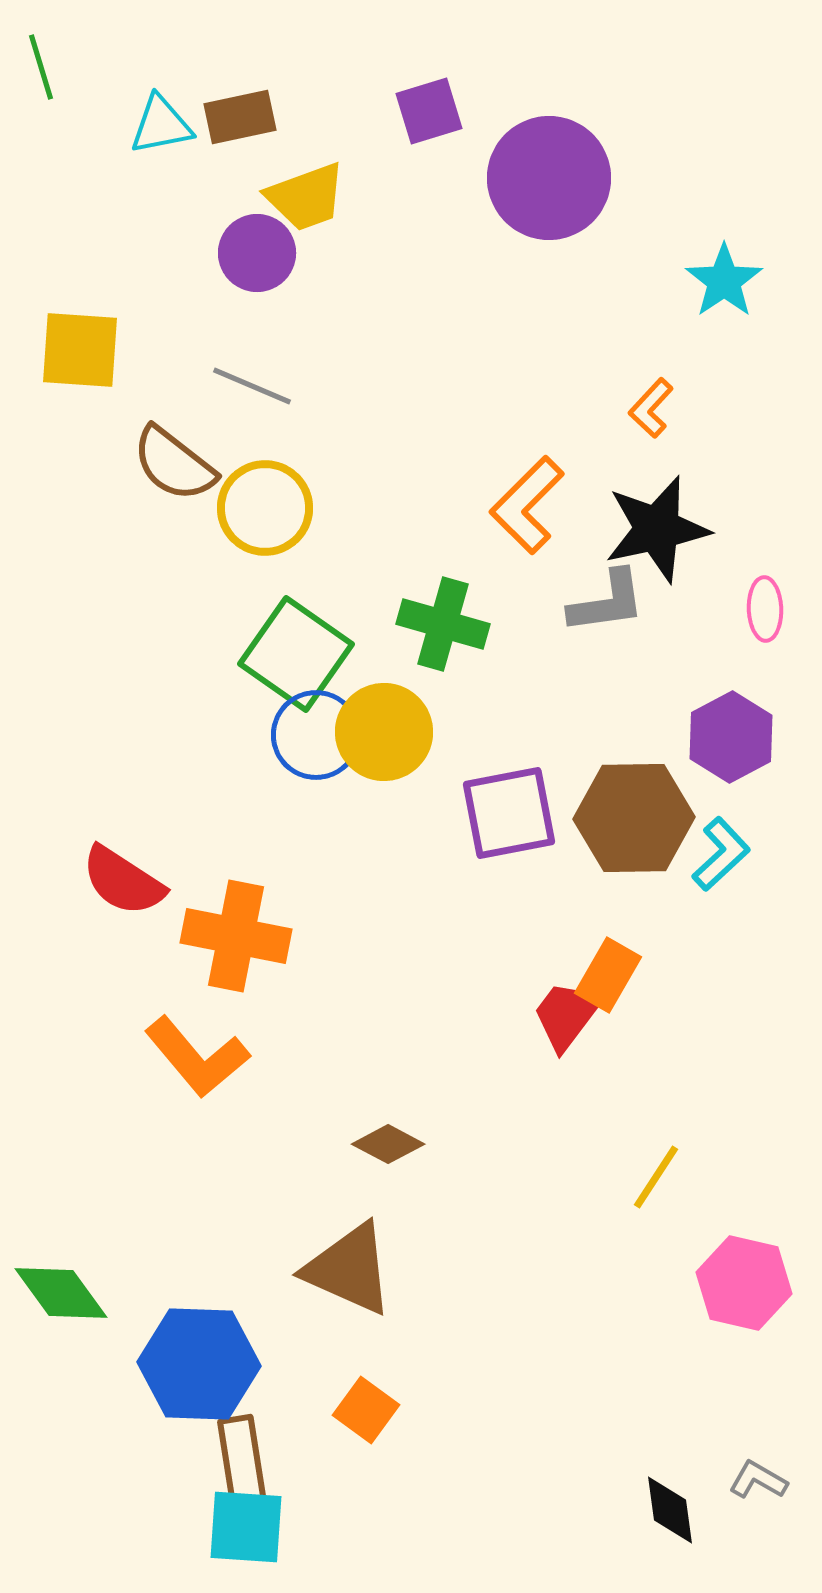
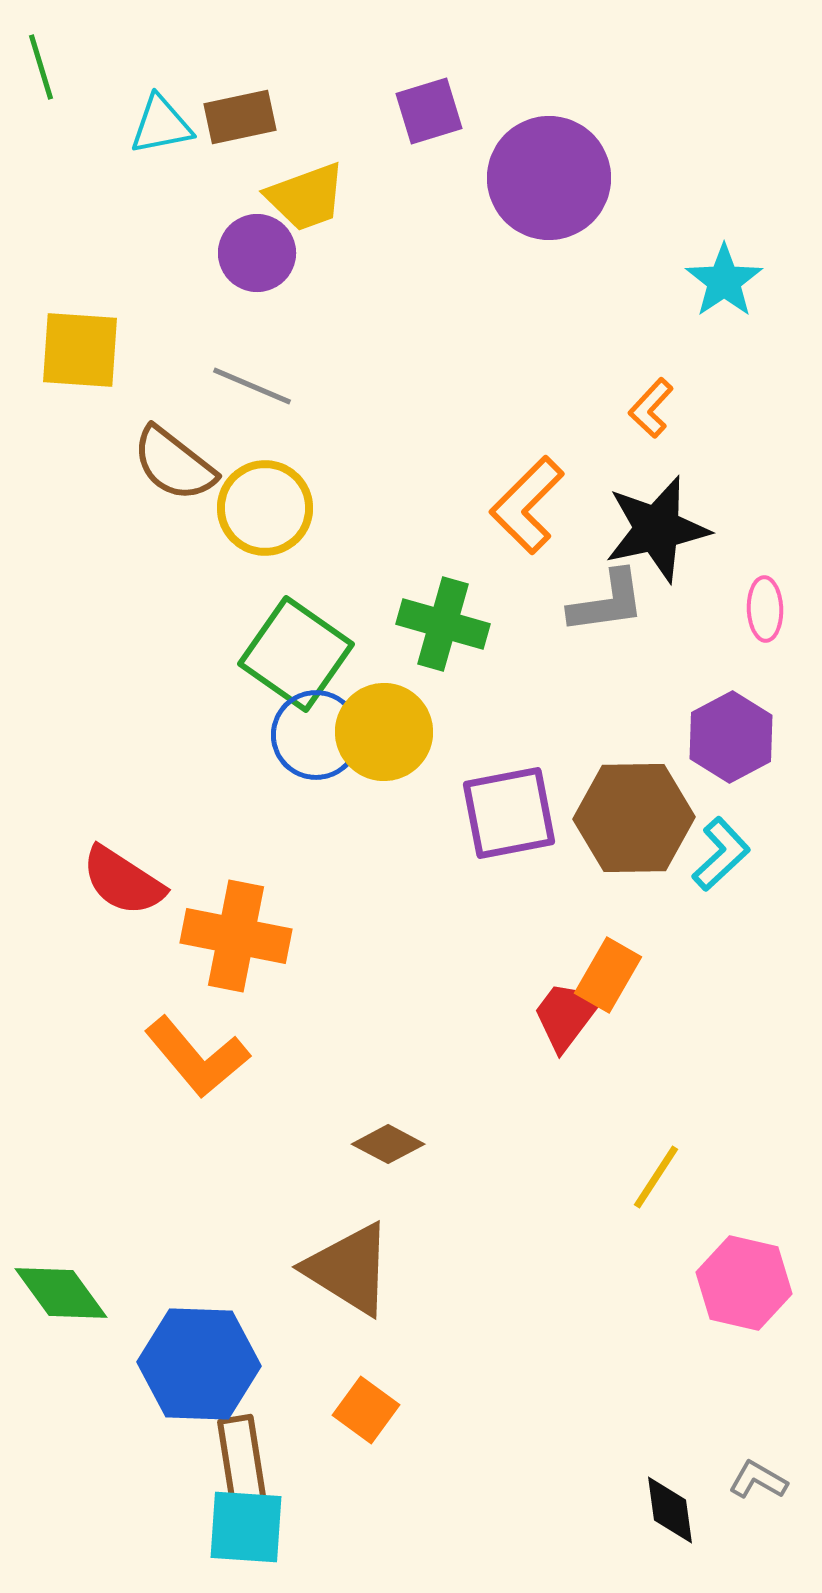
brown triangle at (349, 1269): rotated 8 degrees clockwise
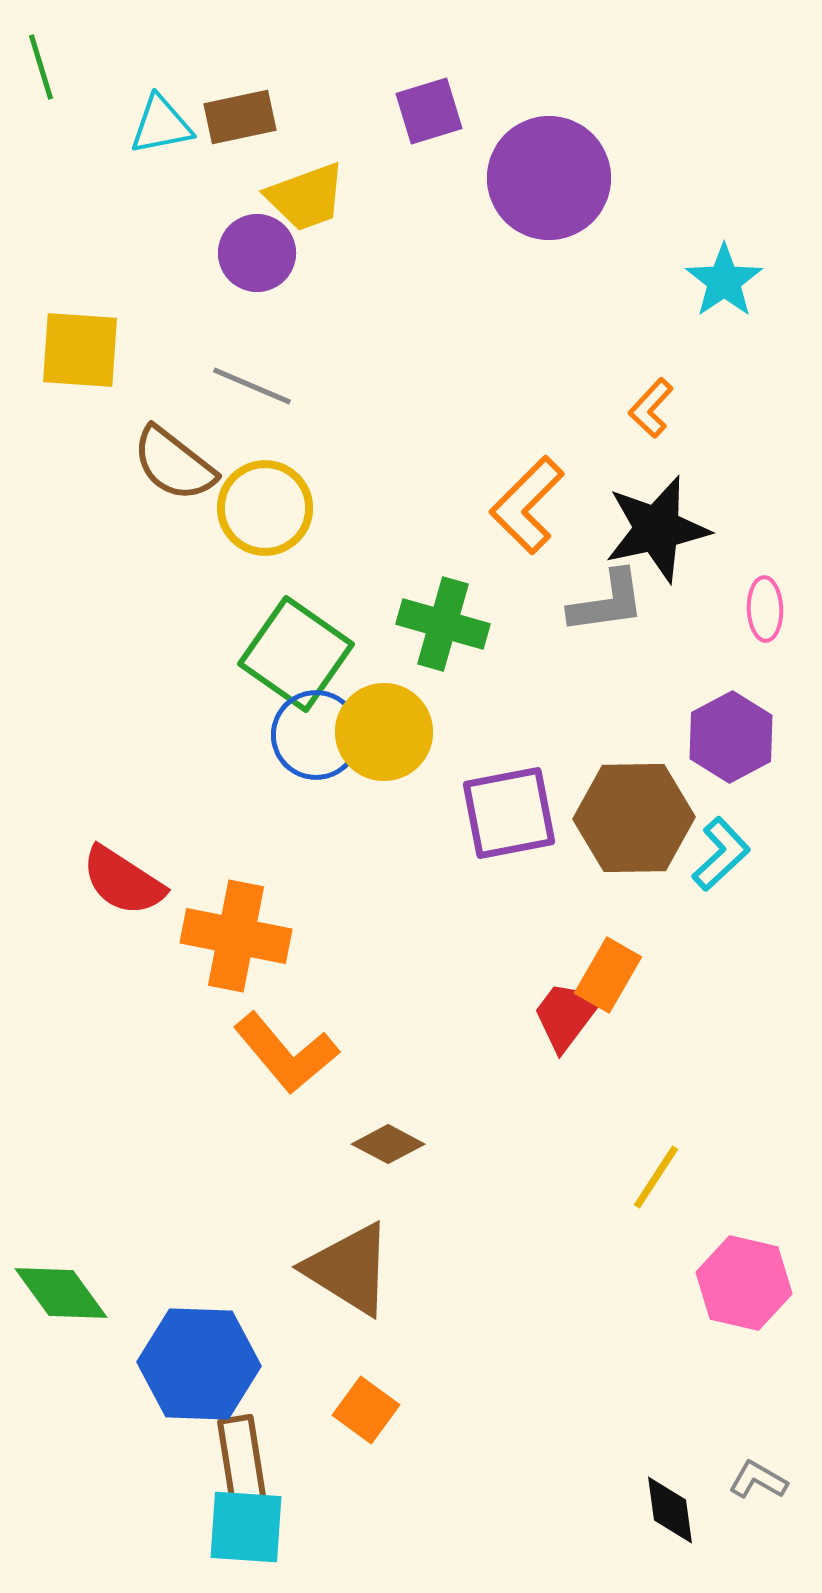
orange L-shape at (197, 1057): moved 89 px right, 4 px up
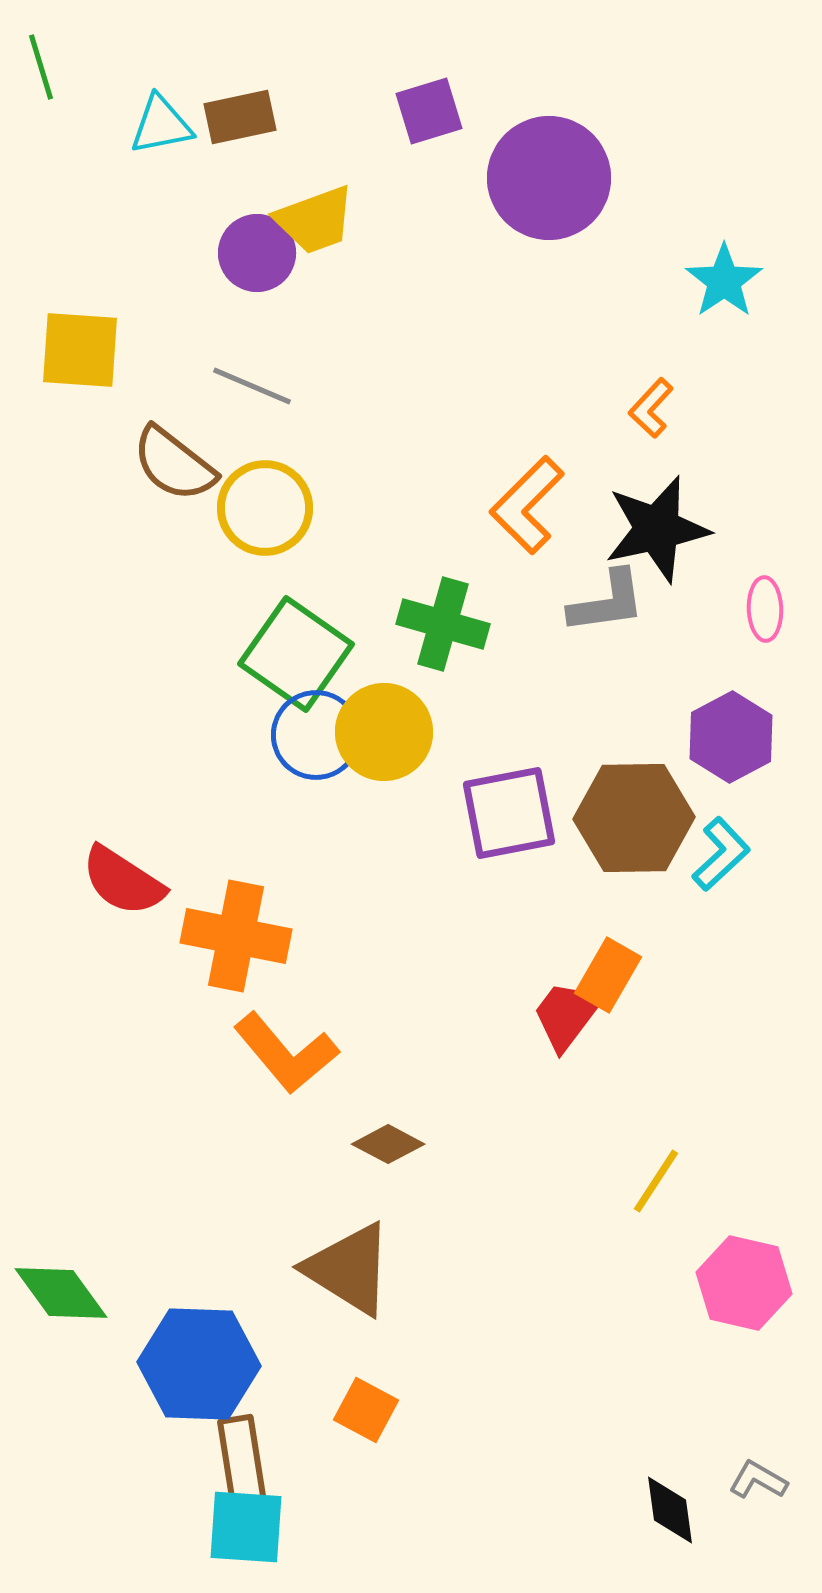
yellow trapezoid at (306, 197): moved 9 px right, 23 px down
yellow line at (656, 1177): moved 4 px down
orange square at (366, 1410): rotated 8 degrees counterclockwise
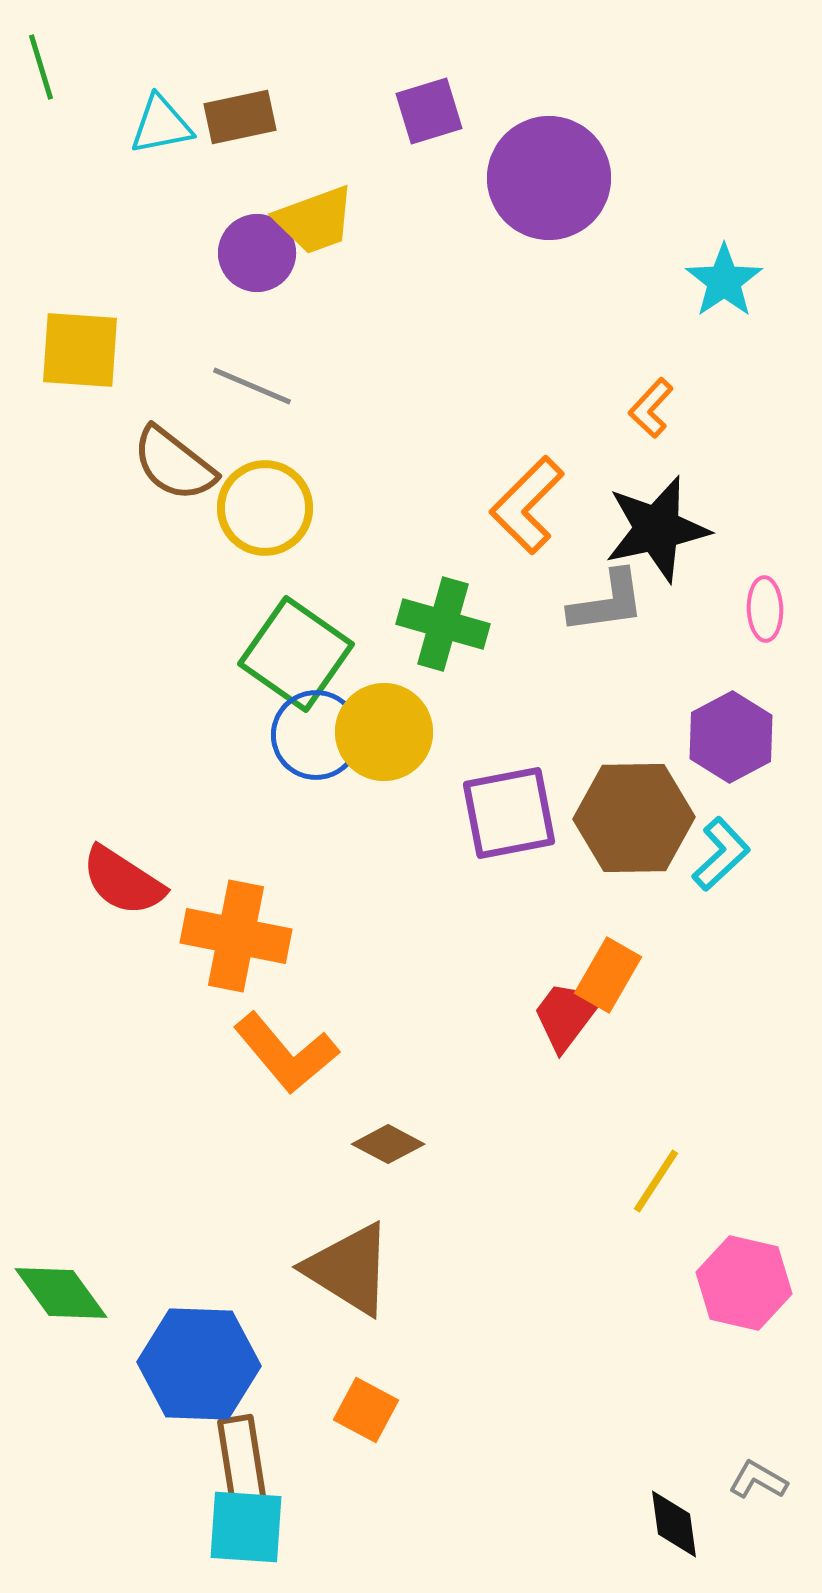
black diamond at (670, 1510): moved 4 px right, 14 px down
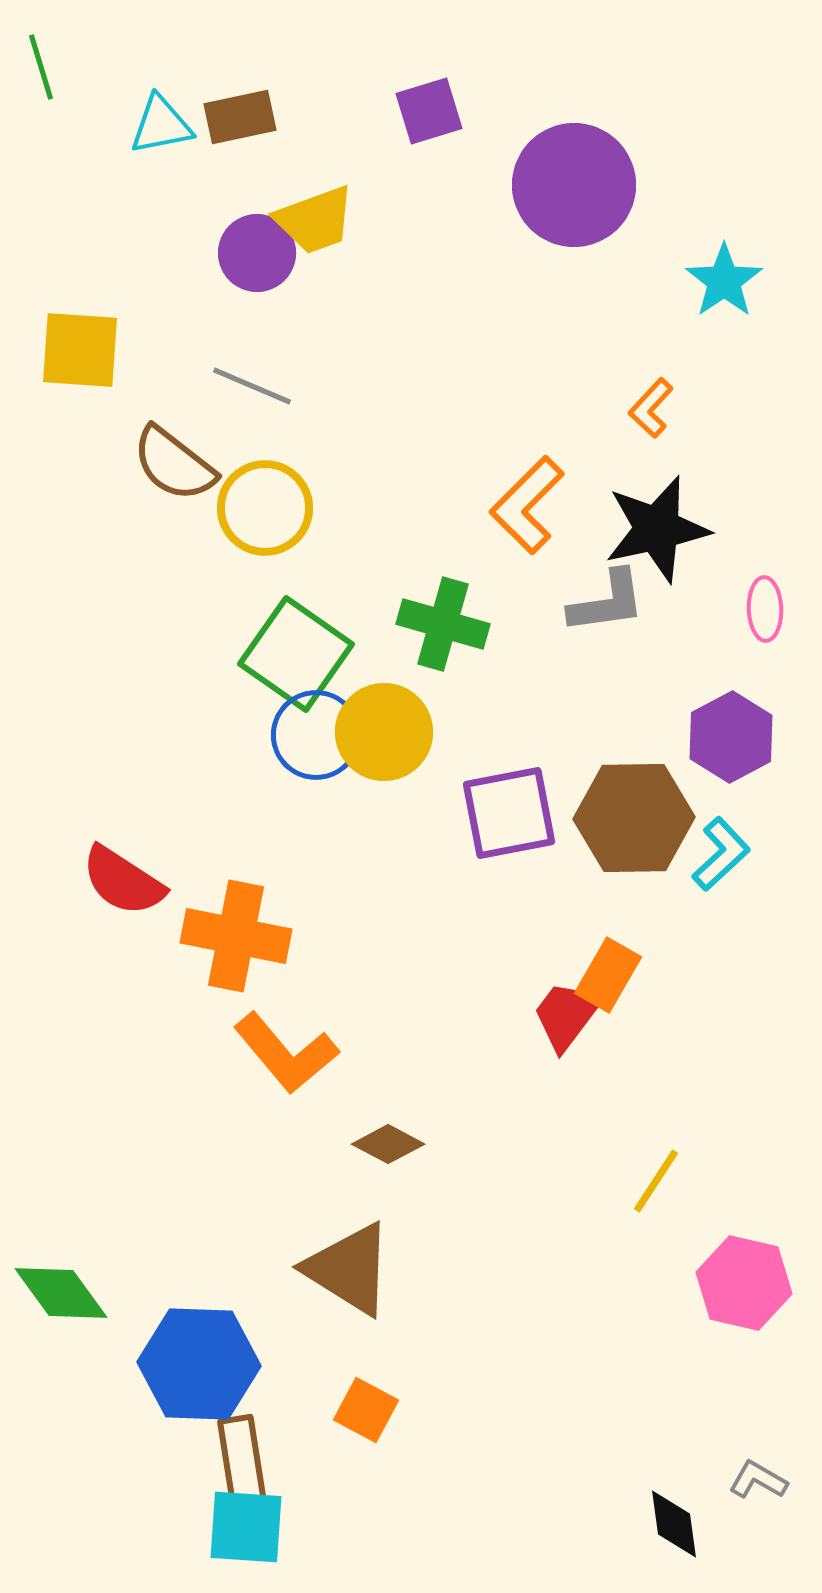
purple circle at (549, 178): moved 25 px right, 7 px down
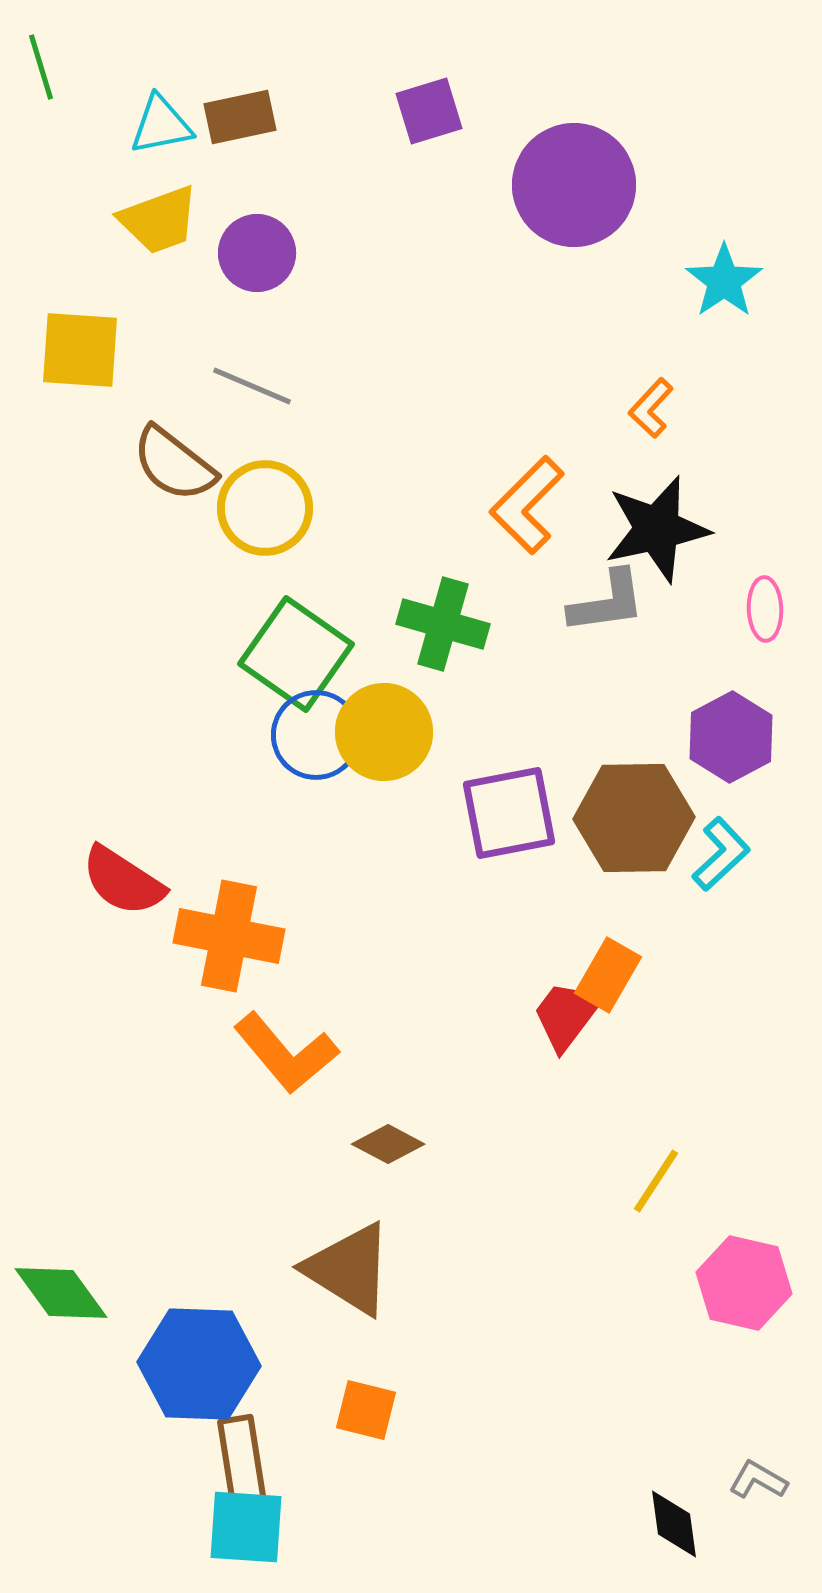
yellow trapezoid at (315, 220): moved 156 px left
orange cross at (236, 936): moved 7 px left
orange square at (366, 1410): rotated 14 degrees counterclockwise
